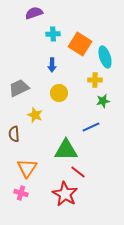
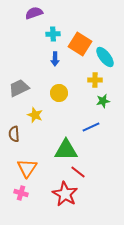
cyan ellipse: rotated 20 degrees counterclockwise
blue arrow: moved 3 px right, 6 px up
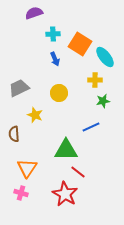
blue arrow: rotated 24 degrees counterclockwise
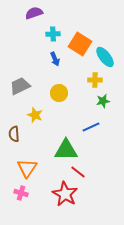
gray trapezoid: moved 1 px right, 2 px up
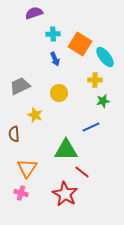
red line: moved 4 px right
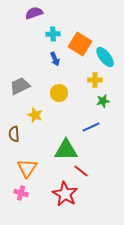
red line: moved 1 px left, 1 px up
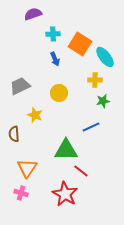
purple semicircle: moved 1 px left, 1 px down
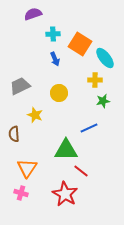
cyan ellipse: moved 1 px down
blue line: moved 2 px left, 1 px down
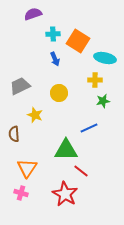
orange square: moved 2 px left, 3 px up
cyan ellipse: rotated 40 degrees counterclockwise
